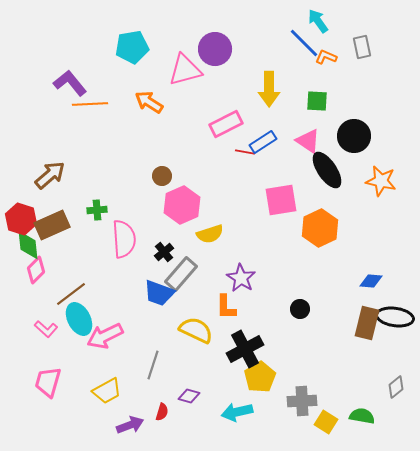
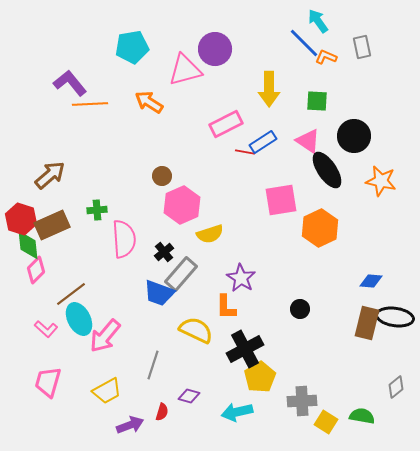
pink arrow at (105, 336): rotated 24 degrees counterclockwise
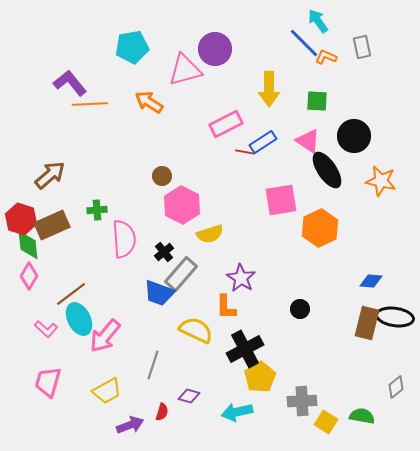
pink hexagon at (182, 205): rotated 9 degrees counterclockwise
pink diamond at (36, 270): moved 7 px left, 6 px down; rotated 16 degrees counterclockwise
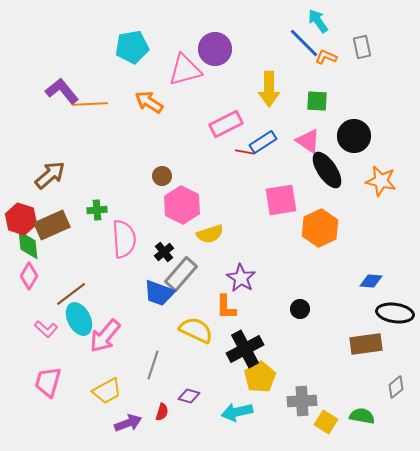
purple L-shape at (70, 83): moved 8 px left, 8 px down
black ellipse at (395, 317): moved 4 px up
brown rectangle at (367, 323): moved 1 px left, 21 px down; rotated 68 degrees clockwise
purple arrow at (130, 425): moved 2 px left, 2 px up
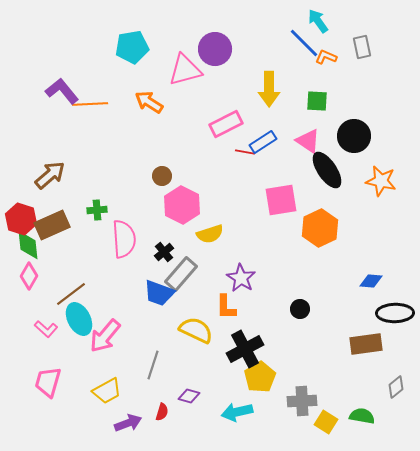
black ellipse at (395, 313): rotated 9 degrees counterclockwise
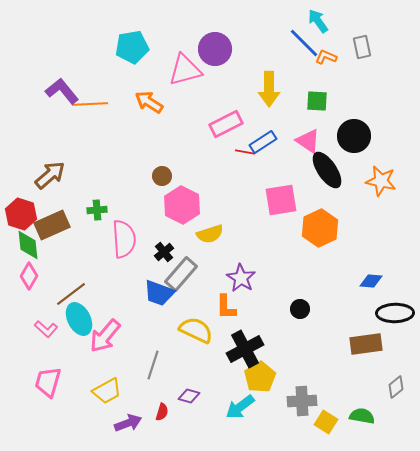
red hexagon at (21, 219): moved 5 px up
cyan arrow at (237, 412): moved 3 px right, 5 px up; rotated 24 degrees counterclockwise
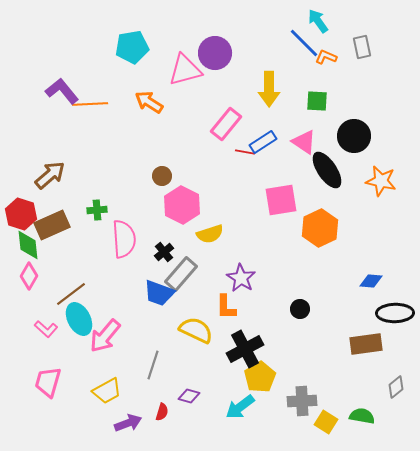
purple circle at (215, 49): moved 4 px down
pink rectangle at (226, 124): rotated 24 degrees counterclockwise
pink triangle at (308, 141): moved 4 px left, 1 px down
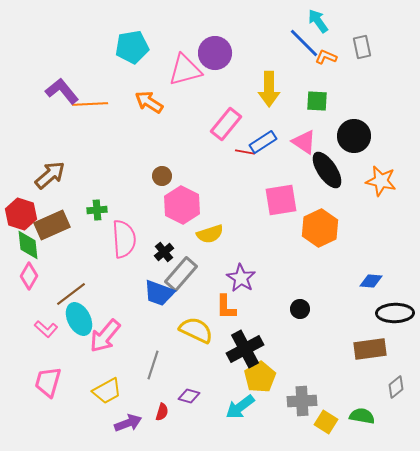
brown rectangle at (366, 344): moved 4 px right, 5 px down
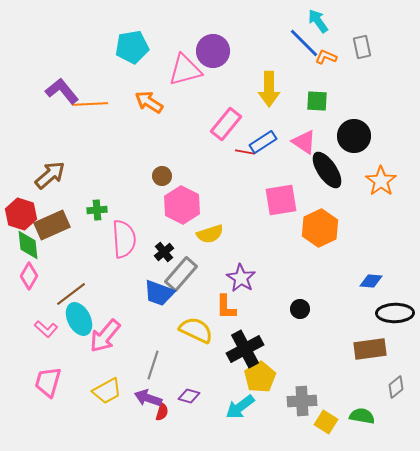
purple circle at (215, 53): moved 2 px left, 2 px up
orange star at (381, 181): rotated 24 degrees clockwise
purple arrow at (128, 423): moved 20 px right, 25 px up; rotated 140 degrees counterclockwise
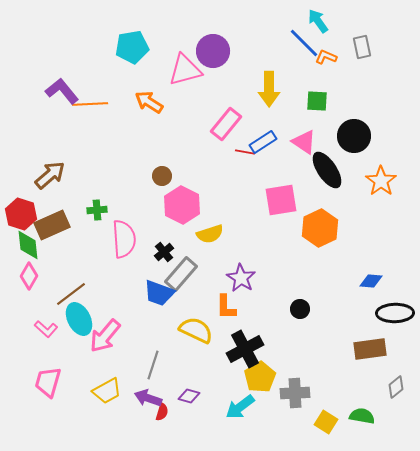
gray cross at (302, 401): moved 7 px left, 8 px up
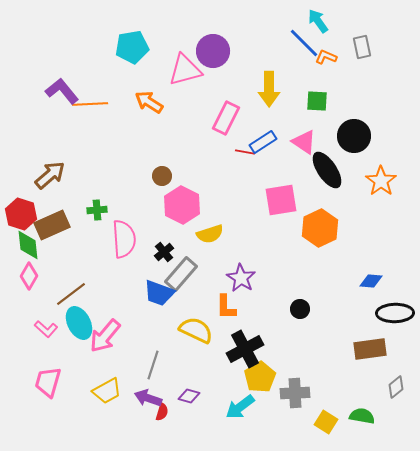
pink rectangle at (226, 124): moved 6 px up; rotated 12 degrees counterclockwise
cyan ellipse at (79, 319): moved 4 px down
